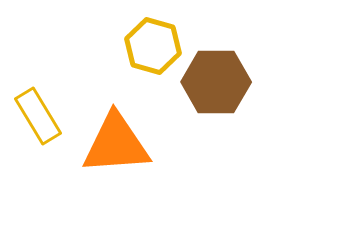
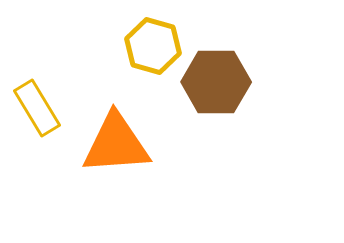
yellow rectangle: moved 1 px left, 8 px up
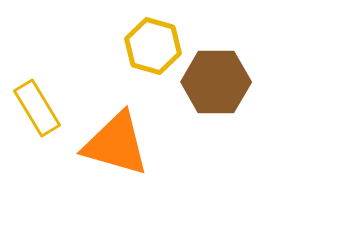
orange triangle: rotated 20 degrees clockwise
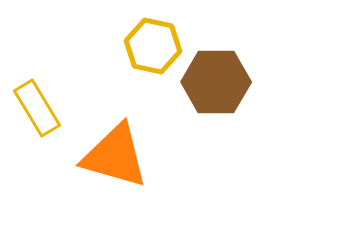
yellow hexagon: rotated 4 degrees counterclockwise
orange triangle: moved 1 px left, 12 px down
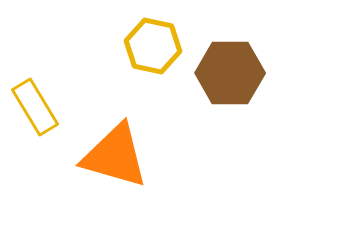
brown hexagon: moved 14 px right, 9 px up
yellow rectangle: moved 2 px left, 1 px up
